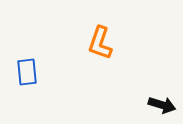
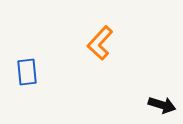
orange L-shape: rotated 24 degrees clockwise
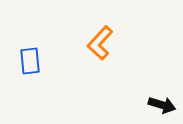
blue rectangle: moved 3 px right, 11 px up
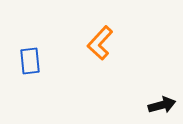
black arrow: rotated 32 degrees counterclockwise
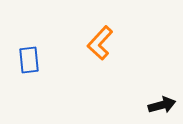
blue rectangle: moved 1 px left, 1 px up
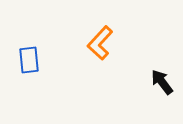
black arrow: moved 23 px up; rotated 112 degrees counterclockwise
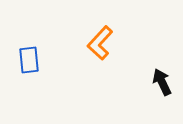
black arrow: rotated 12 degrees clockwise
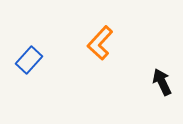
blue rectangle: rotated 48 degrees clockwise
